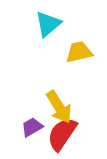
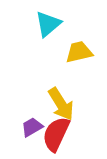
yellow arrow: moved 2 px right, 3 px up
red semicircle: moved 6 px left; rotated 9 degrees counterclockwise
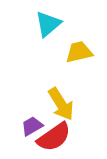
purple trapezoid: moved 1 px up
red semicircle: moved 2 px left, 3 px down; rotated 150 degrees counterclockwise
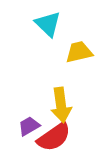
cyan triangle: rotated 36 degrees counterclockwise
yellow arrow: moved 1 px down; rotated 24 degrees clockwise
purple trapezoid: moved 3 px left
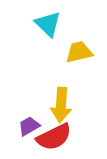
yellow arrow: rotated 12 degrees clockwise
red semicircle: rotated 9 degrees clockwise
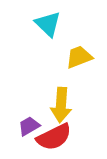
yellow trapezoid: moved 5 px down; rotated 8 degrees counterclockwise
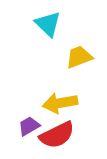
yellow arrow: moved 1 px left, 2 px up; rotated 76 degrees clockwise
red semicircle: moved 3 px right, 2 px up
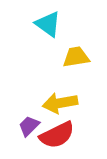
cyan triangle: rotated 8 degrees counterclockwise
yellow trapezoid: moved 3 px left; rotated 12 degrees clockwise
purple trapezoid: rotated 15 degrees counterclockwise
